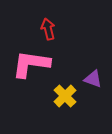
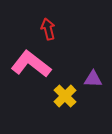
pink L-shape: rotated 30 degrees clockwise
purple triangle: rotated 18 degrees counterclockwise
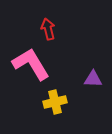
pink L-shape: rotated 21 degrees clockwise
yellow cross: moved 10 px left, 6 px down; rotated 30 degrees clockwise
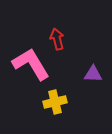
red arrow: moved 9 px right, 10 px down
purple triangle: moved 5 px up
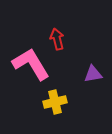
purple triangle: rotated 12 degrees counterclockwise
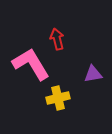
yellow cross: moved 3 px right, 4 px up
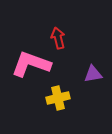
red arrow: moved 1 px right, 1 px up
pink L-shape: rotated 39 degrees counterclockwise
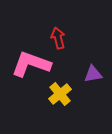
yellow cross: moved 2 px right, 4 px up; rotated 25 degrees counterclockwise
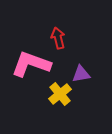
purple triangle: moved 12 px left
